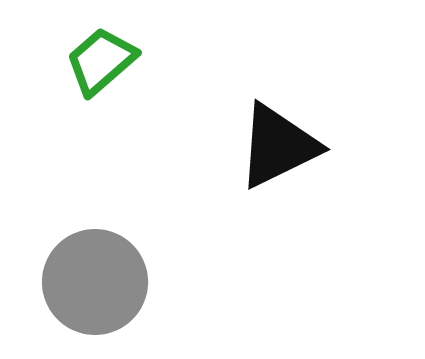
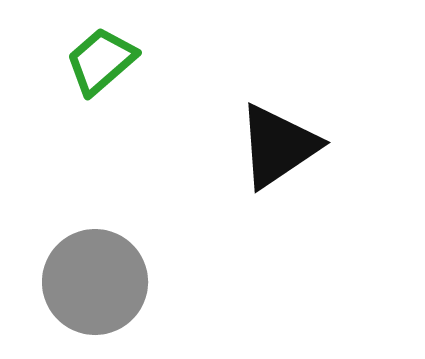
black triangle: rotated 8 degrees counterclockwise
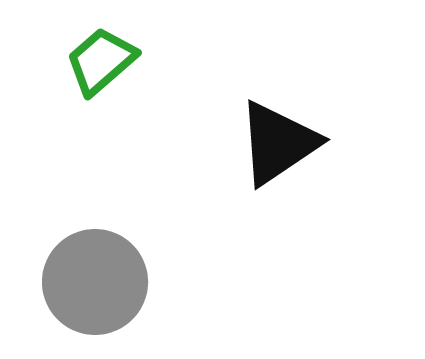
black triangle: moved 3 px up
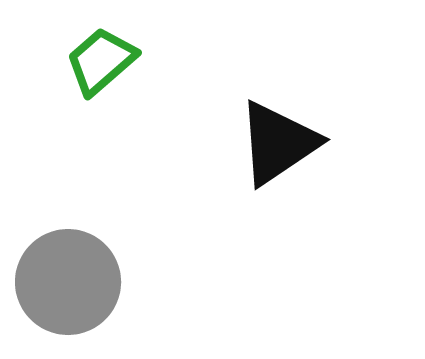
gray circle: moved 27 px left
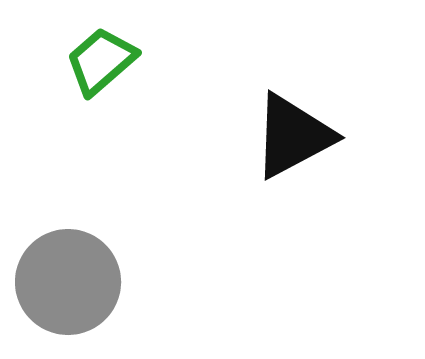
black triangle: moved 15 px right, 7 px up; rotated 6 degrees clockwise
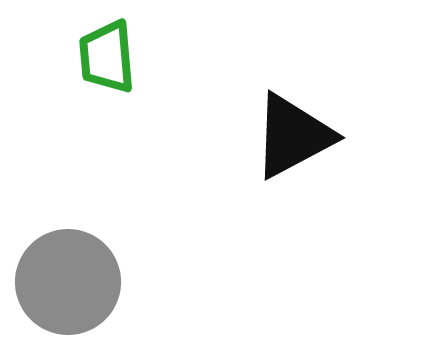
green trapezoid: moved 6 px right, 4 px up; rotated 54 degrees counterclockwise
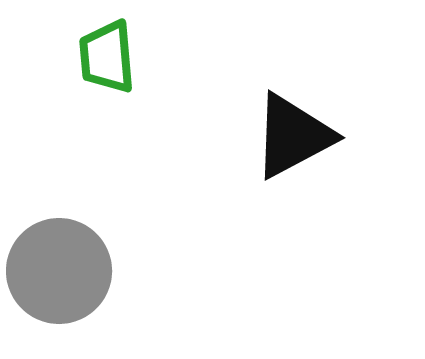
gray circle: moved 9 px left, 11 px up
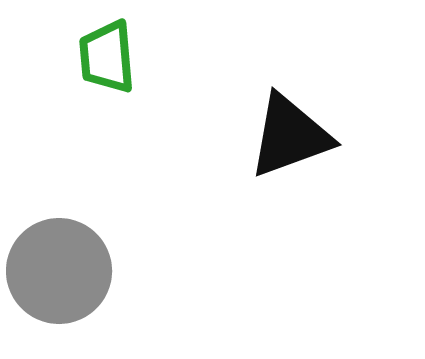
black triangle: moved 3 px left; rotated 8 degrees clockwise
